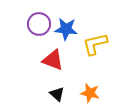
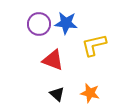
blue star: moved 6 px up
yellow L-shape: moved 1 px left, 1 px down
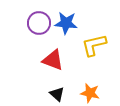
purple circle: moved 1 px up
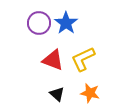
blue star: rotated 30 degrees clockwise
yellow L-shape: moved 11 px left, 14 px down; rotated 12 degrees counterclockwise
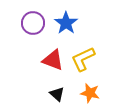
purple circle: moved 6 px left
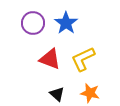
red triangle: moved 3 px left, 1 px up
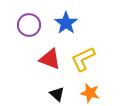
purple circle: moved 4 px left, 2 px down
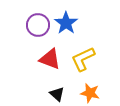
purple circle: moved 9 px right
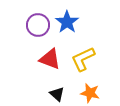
blue star: moved 1 px right, 1 px up
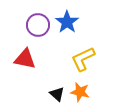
red triangle: moved 25 px left; rotated 10 degrees counterclockwise
orange star: moved 10 px left, 1 px up
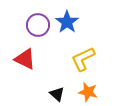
red triangle: rotated 15 degrees clockwise
orange star: moved 8 px right
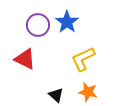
black triangle: moved 1 px left, 1 px down
